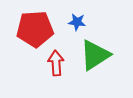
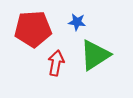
red pentagon: moved 2 px left
red arrow: rotated 15 degrees clockwise
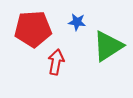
green triangle: moved 13 px right, 9 px up
red arrow: moved 1 px up
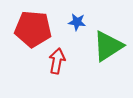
red pentagon: rotated 9 degrees clockwise
red arrow: moved 1 px right, 1 px up
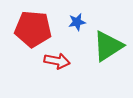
blue star: rotated 18 degrees counterclockwise
red arrow: rotated 90 degrees clockwise
